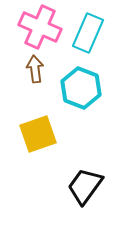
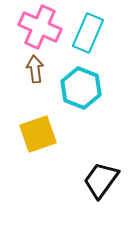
black trapezoid: moved 16 px right, 6 px up
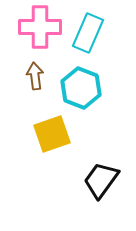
pink cross: rotated 24 degrees counterclockwise
brown arrow: moved 7 px down
yellow square: moved 14 px right
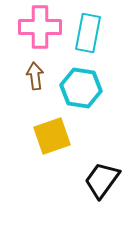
cyan rectangle: rotated 12 degrees counterclockwise
cyan hexagon: rotated 12 degrees counterclockwise
yellow square: moved 2 px down
black trapezoid: moved 1 px right
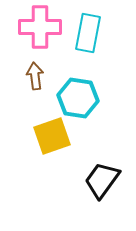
cyan hexagon: moved 3 px left, 10 px down
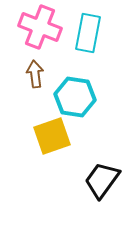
pink cross: rotated 21 degrees clockwise
brown arrow: moved 2 px up
cyan hexagon: moved 3 px left, 1 px up
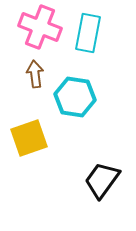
yellow square: moved 23 px left, 2 px down
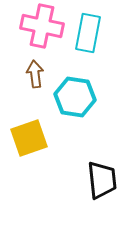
pink cross: moved 2 px right, 1 px up; rotated 9 degrees counterclockwise
black trapezoid: rotated 138 degrees clockwise
